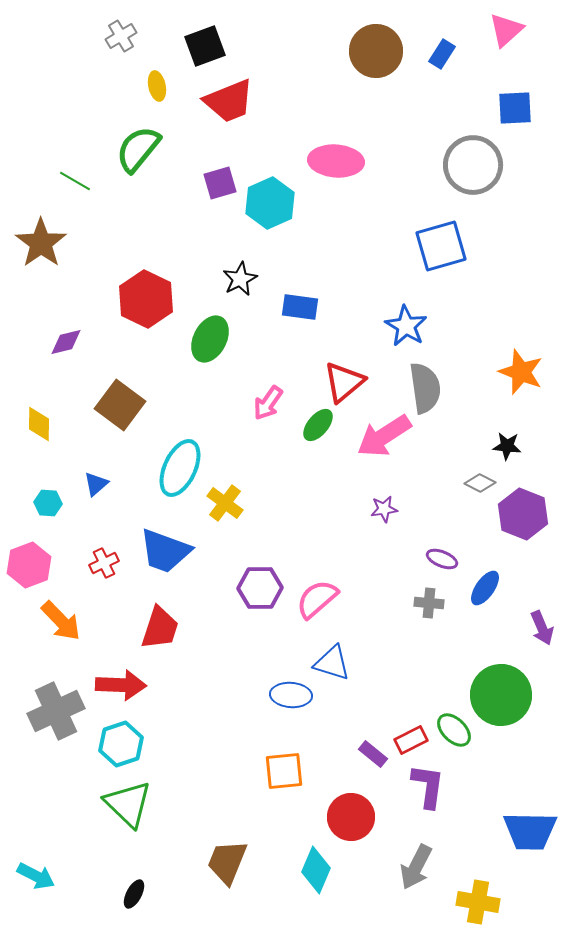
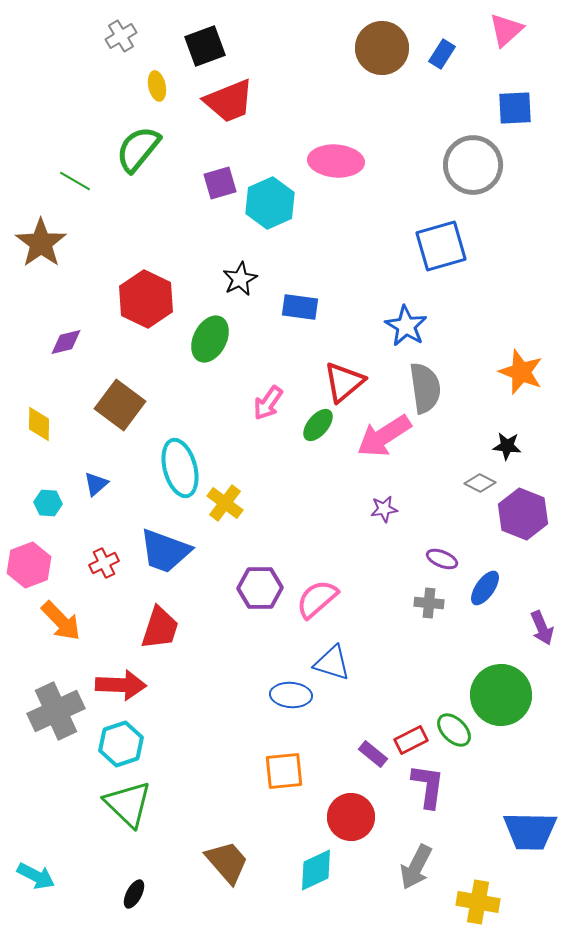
brown circle at (376, 51): moved 6 px right, 3 px up
cyan ellipse at (180, 468): rotated 40 degrees counterclockwise
brown trapezoid at (227, 862): rotated 117 degrees clockwise
cyan diamond at (316, 870): rotated 42 degrees clockwise
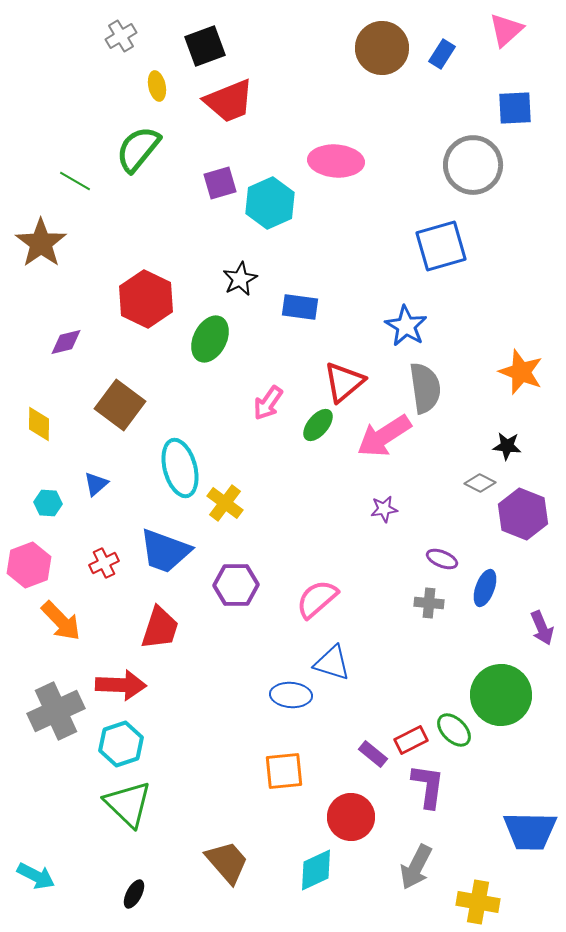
purple hexagon at (260, 588): moved 24 px left, 3 px up
blue ellipse at (485, 588): rotated 15 degrees counterclockwise
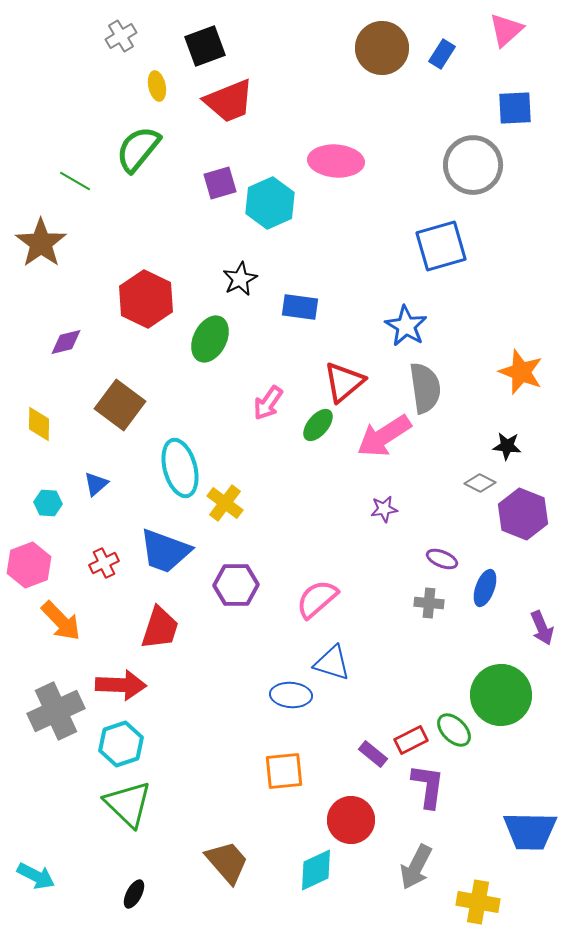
red circle at (351, 817): moved 3 px down
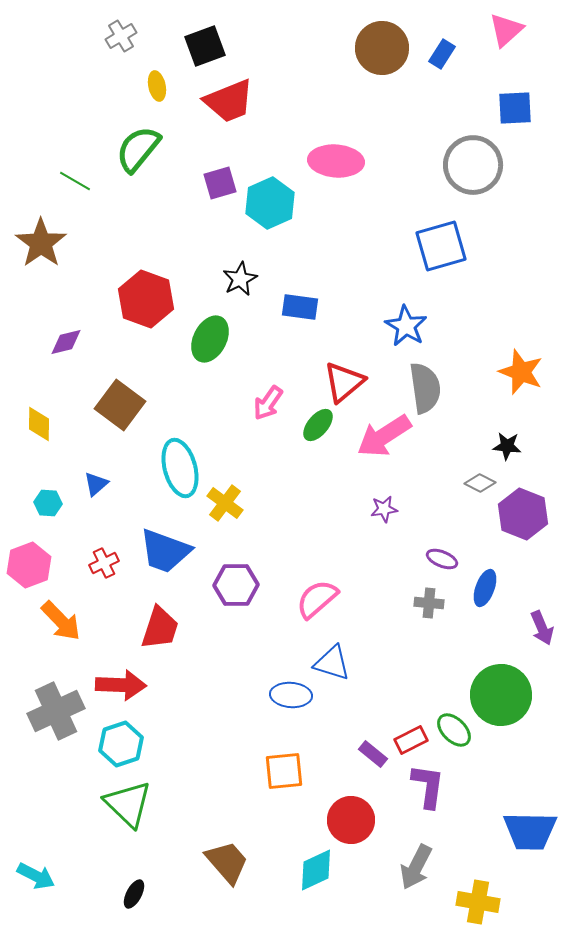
red hexagon at (146, 299): rotated 6 degrees counterclockwise
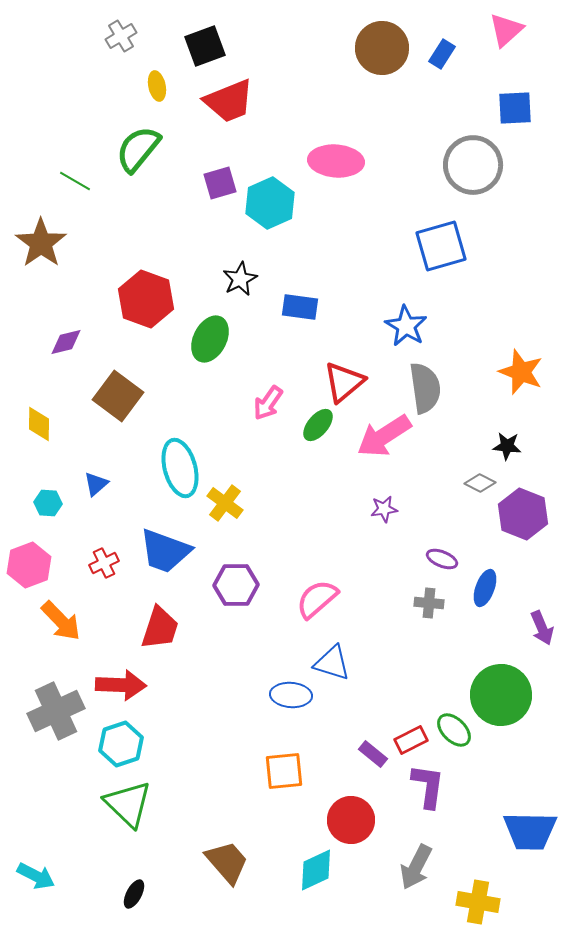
brown square at (120, 405): moved 2 px left, 9 px up
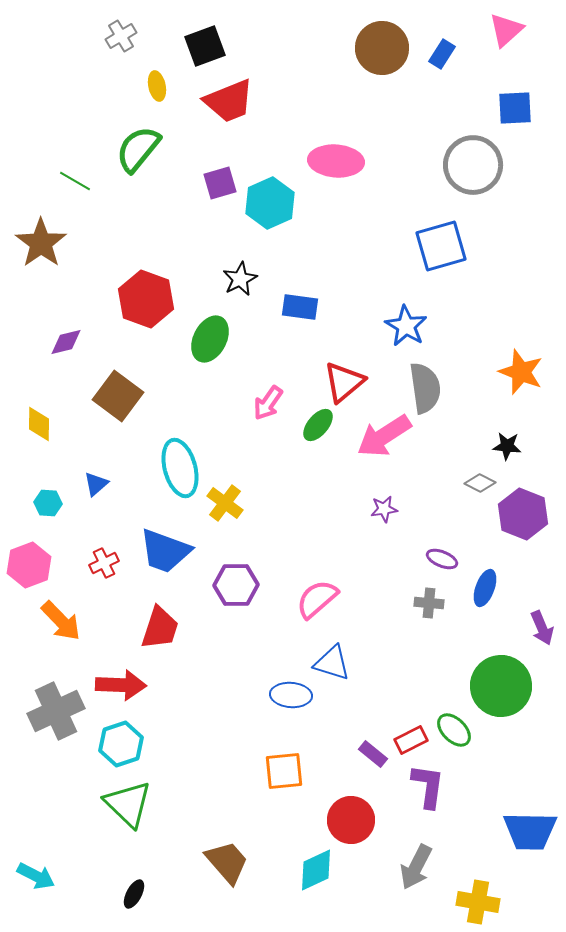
green circle at (501, 695): moved 9 px up
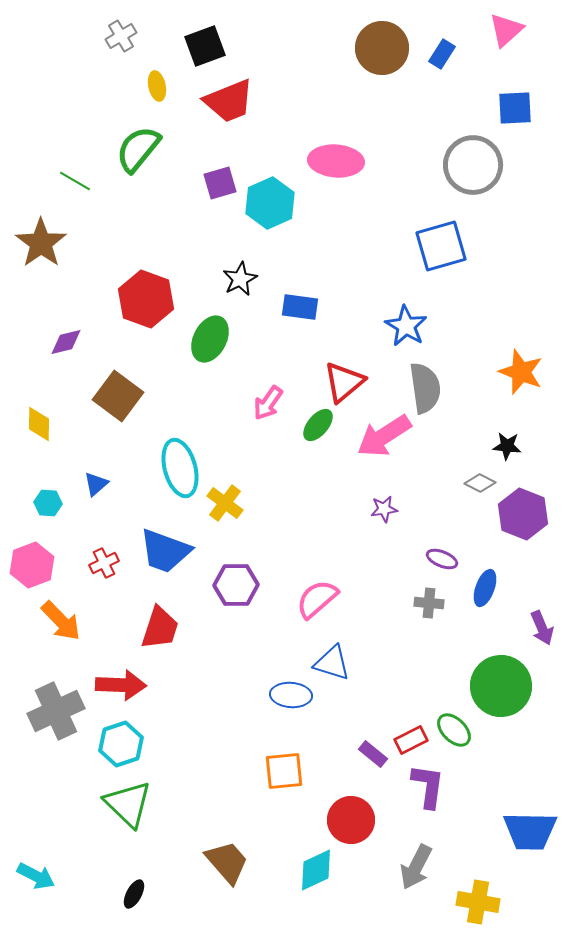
pink hexagon at (29, 565): moved 3 px right
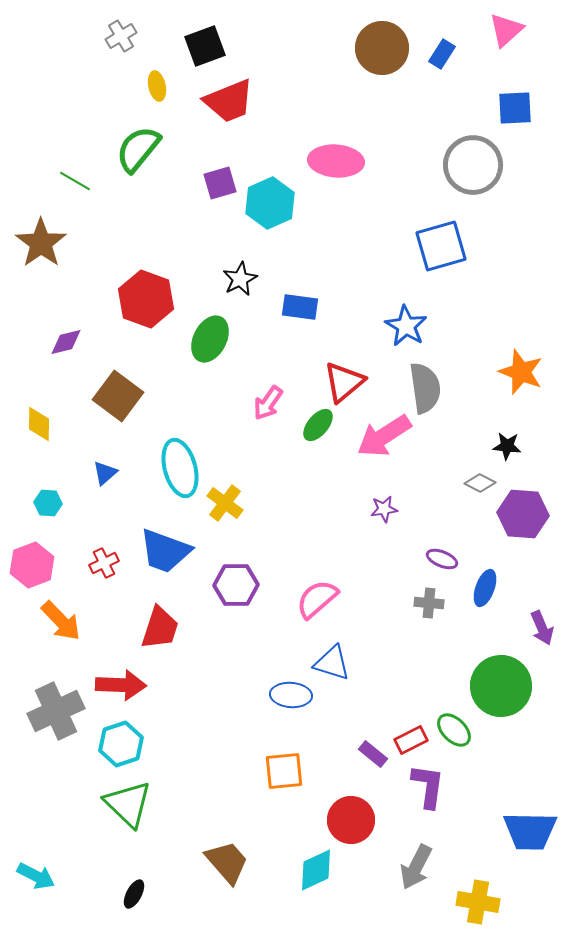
blue triangle at (96, 484): moved 9 px right, 11 px up
purple hexagon at (523, 514): rotated 18 degrees counterclockwise
